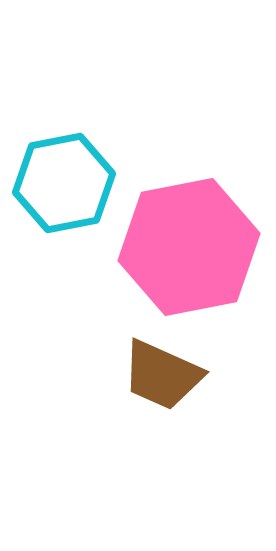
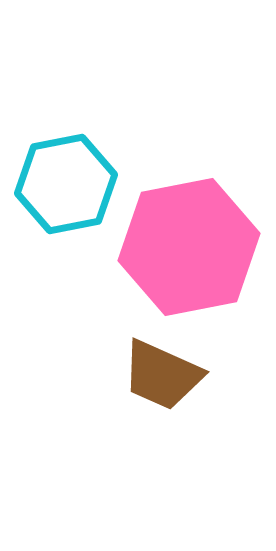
cyan hexagon: moved 2 px right, 1 px down
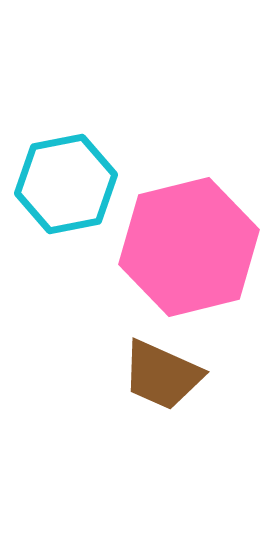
pink hexagon: rotated 3 degrees counterclockwise
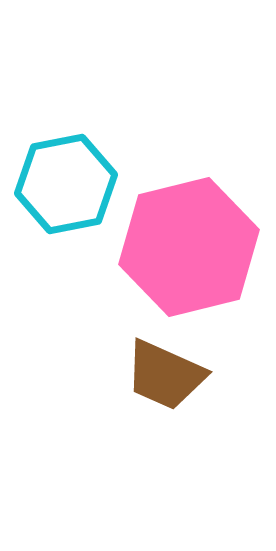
brown trapezoid: moved 3 px right
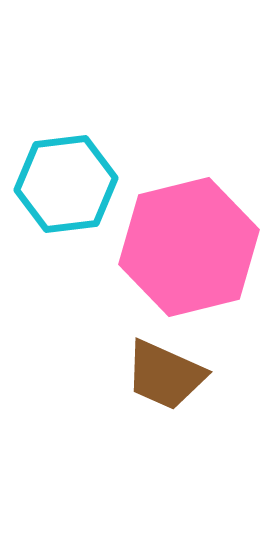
cyan hexagon: rotated 4 degrees clockwise
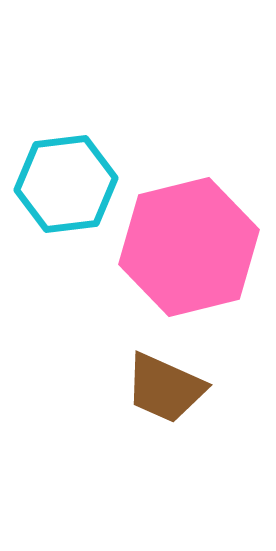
brown trapezoid: moved 13 px down
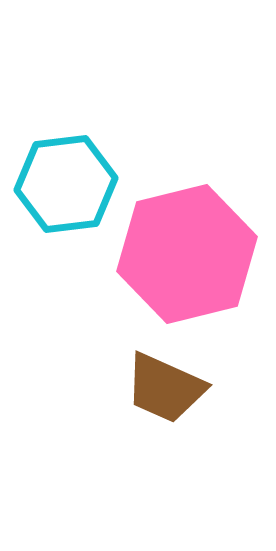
pink hexagon: moved 2 px left, 7 px down
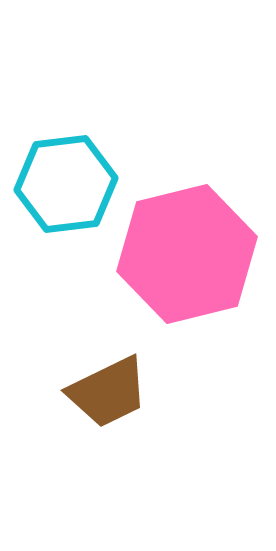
brown trapezoid: moved 57 px left, 4 px down; rotated 50 degrees counterclockwise
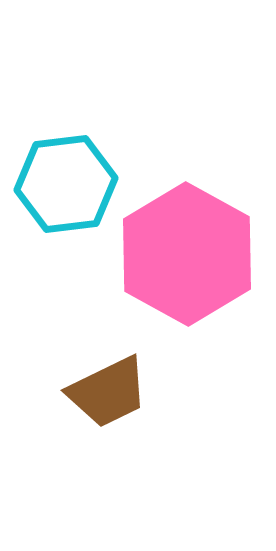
pink hexagon: rotated 17 degrees counterclockwise
